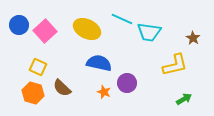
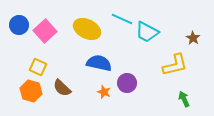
cyan trapezoid: moved 2 px left; rotated 20 degrees clockwise
orange hexagon: moved 2 px left, 2 px up
green arrow: rotated 84 degrees counterclockwise
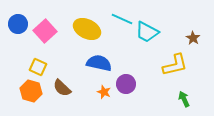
blue circle: moved 1 px left, 1 px up
purple circle: moved 1 px left, 1 px down
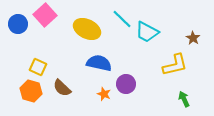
cyan line: rotated 20 degrees clockwise
pink square: moved 16 px up
orange star: moved 2 px down
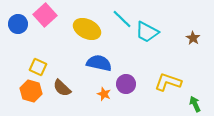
yellow L-shape: moved 7 px left, 17 px down; rotated 148 degrees counterclockwise
green arrow: moved 11 px right, 5 px down
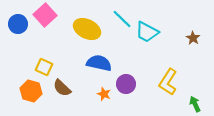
yellow square: moved 6 px right
yellow L-shape: rotated 76 degrees counterclockwise
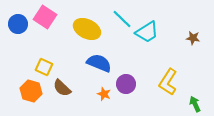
pink square: moved 2 px down; rotated 15 degrees counterclockwise
cyan trapezoid: rotated 60 degrees counterclockwise
brown star: rotated 24 degrees counterclockwise
blue semicircle: rotated 10 degrees clockwise
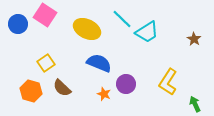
pink square: moved 2 px up
brown star: moved 1 px right, 1 px down; rotated 24 degrees clockwise
yellow square: moved 2 px right, 4 px up; rotated 30 degrees clockwise
